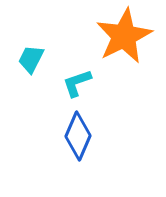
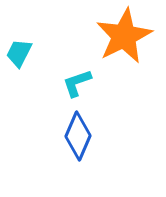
cyan trapezoid: moved 12 px left, 6 px up
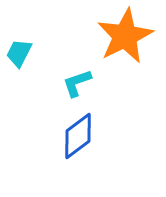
orange star: moved 1 px right
blue diamond: rotated 30 degrees clockwise
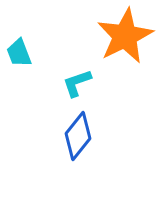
cyan trapezoid: rotated 48 degrees counterclockwise
blue diamond: rotated 15 degrees counterclockwise
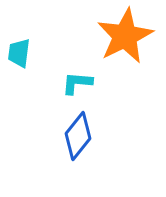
cyan trapezoid: rotated 28 degrees clockwise
cyan L-shape: rotated 24 degrees clockwise
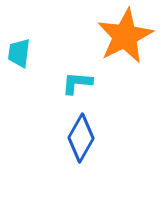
blue diamond: moved 3 px right, 2 px down; rotated 9 degrees counterclockwise
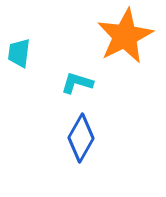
cyan L-shape: rotated 12 degrees clockwise
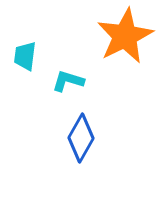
cyan trapezoid: moved 6 px right, 3 px down
cyan L-shape: moved 9 px left, 2 px up
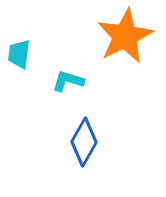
cyan trapezoid: moved 6 px left, 2 px up
blue diamond: moved 3 px right, 4 px down
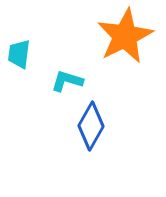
cyan L-shape: moved 1 px left
blue diamond: moved 7 px right, 16 px up
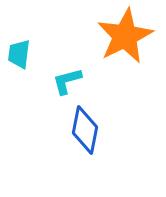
cyan L-shape: rotated 32 degrees counterclockwise
blue diamond: moved 6 px left, 4 px down; rotated 18 degrees counterclockwise
